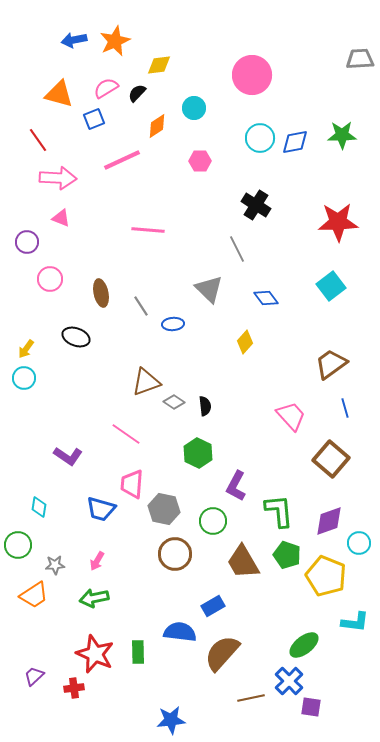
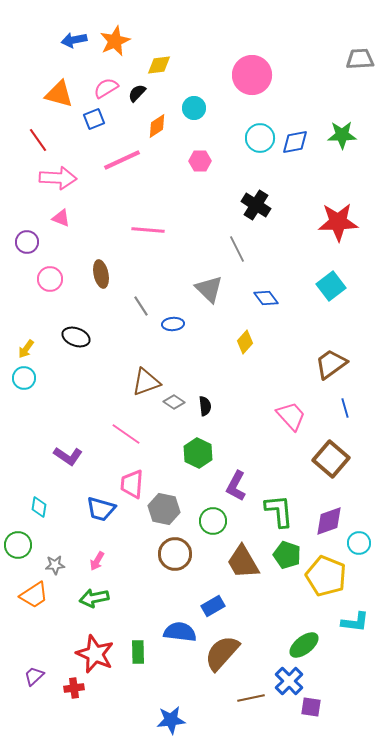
brown ellipse at (101, 293): moved 19 px up
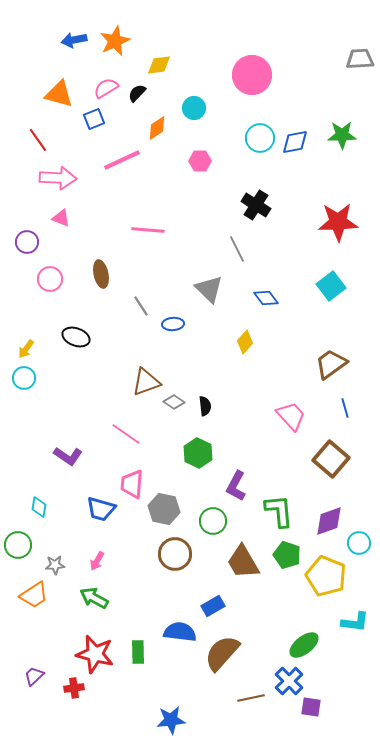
orange diamond at (157, 126): moved 2 px down
green arrow at (94, 598): rotated 40 degrees clockwise
red star at (95, 654): rotated 9 degrees counterclockwise
